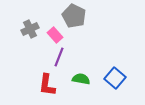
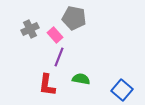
gray pentagon: moved 2 px down; rotated 15 degrees counterclockwise
blue square: moved 7 px right, 12 px down
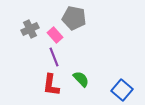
purple line: moved 5 px left; rotated 42 degrees counterclockwise
green semicircle: rotated 36 degrees clockwise
red L-shape: moved 4 px right
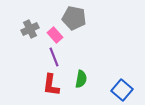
green semicircle: rotated 54 degrees clockwise
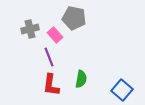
gray cross: rotated 12 degrees clockwise
purple line: moved 5 px left
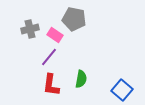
gray pentagon: moved 1 px down
pink rectangle: rotated 14 degrees counterclockwise
purple line: rotated 60 degrees clockwise
